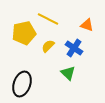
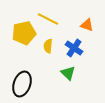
yellow semicircle: rotated 40 degrees counterclockwise
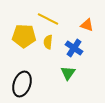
yellow pentagon: moved 3 px down; rotated 15 degrees clockwise
yellow semicircle: moved 4 px up
green triangle: rotated 21 degrees clockwise
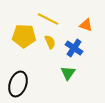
orange triangle: moved 1 px left
yellow semicircle: moved 2 px right; rotated 152 degrees clockwise
black ellipse: moved 4 px left
